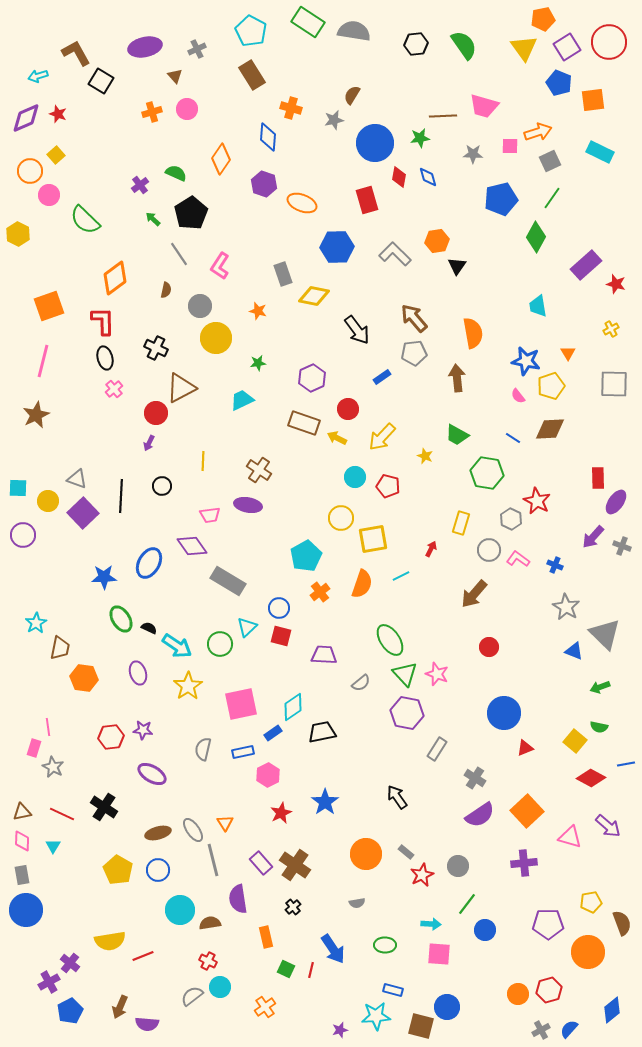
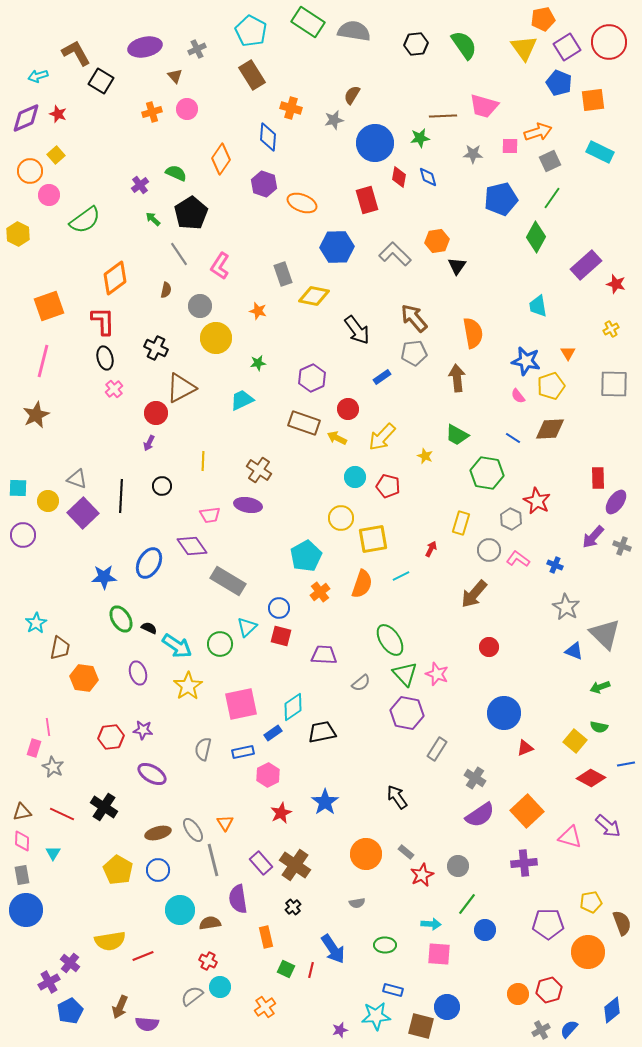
green semicircle at (85, 220): rotated 80 degrees counterclockwise
cyan triangle at (53, 846): moved 7 px down
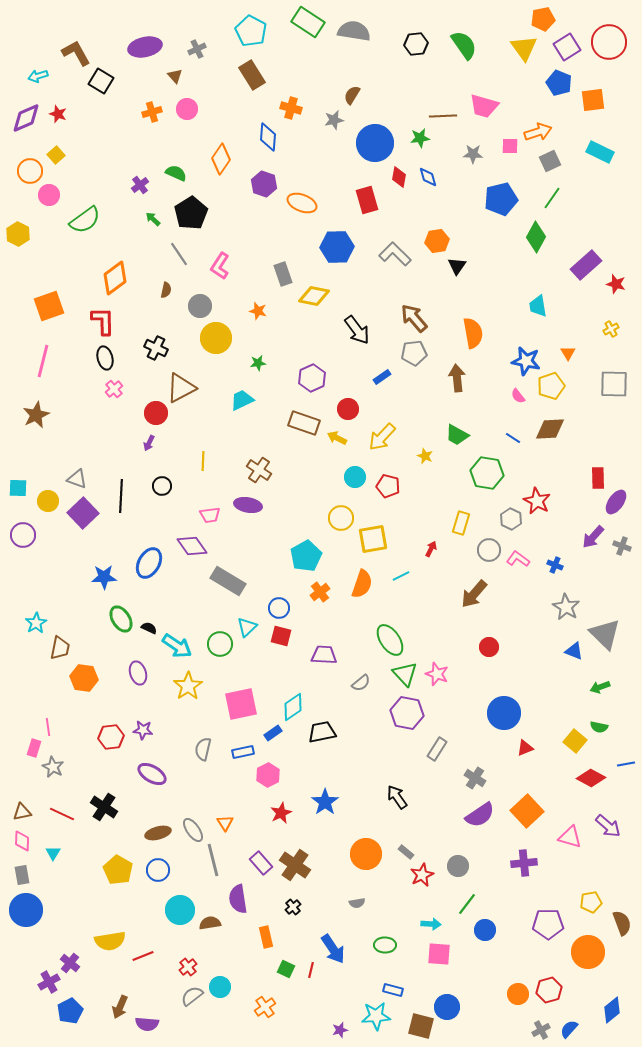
red cross at (208, 961): moved 20 px left, 6 px down; rotated 24 degrees clockwise
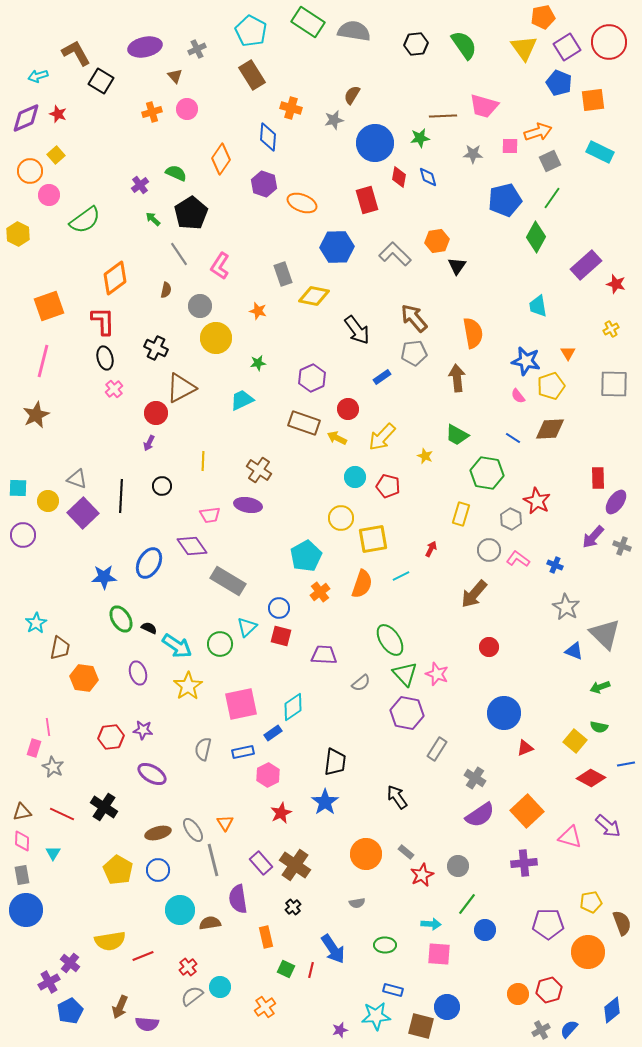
orange pentagon at (543, 19): moved 2 px up
blue pentagon at (501, 199): moved 4 px right, 1 px down
yellow rectangle at (461, 523): moved 9 px up
black trapezoid at (322, 732): moved 13 px right, 30 px down; rotated 108 degrees clockwise
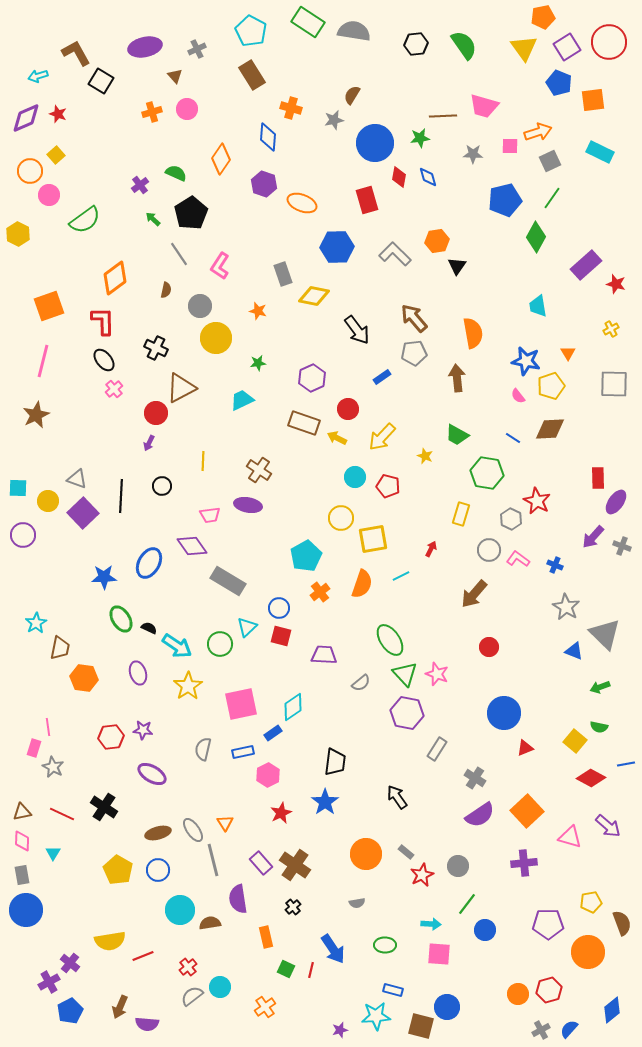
black ellipse at (105, 358): moved 1 px left, 2 px down; rotated 25 degrees counterclockwise
